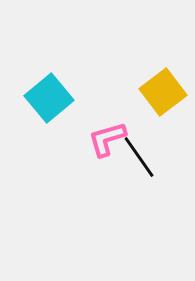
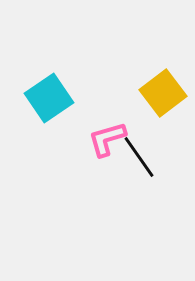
yellow square: moved 1 px down
cyan square: rotated 6 degrees clockwise
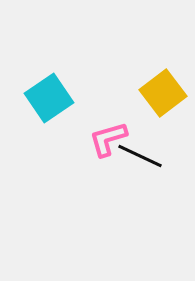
pink L-shape: moved 1 px right
black line: moved 1 px right, 1 px up; rotated 30 degrees counterclockwise
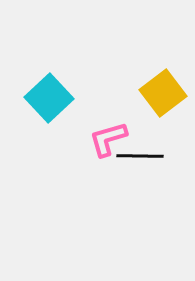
cyan square: rotated 9 degrees counterclockwise
black line: rotated 24 degrees counterclockwise
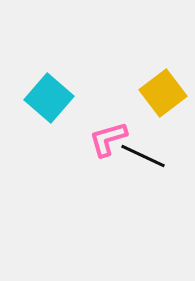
cyan square: rotated 6 degrees counterclockwise
black line: moved 3 px right; rotated 24 degrees clockwise
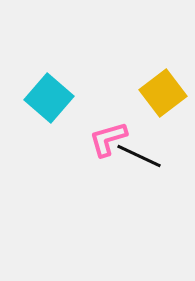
black line: moved 4 px left
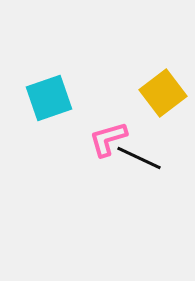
cyan square: rotated 30 degrees clockwise
black line: moved 2 px down
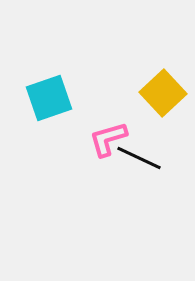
yellow square: rotated 6 degrees counterclockwise
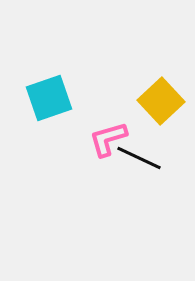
yellow square: moved 2 px left, 8 px down
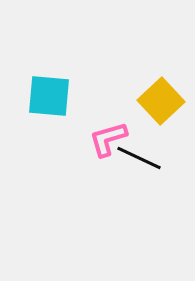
cyan square: moved 2 px up; rotated 24 degrees clockwise
